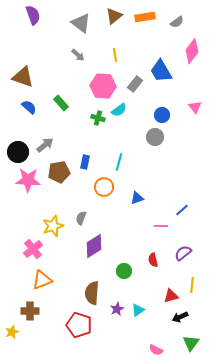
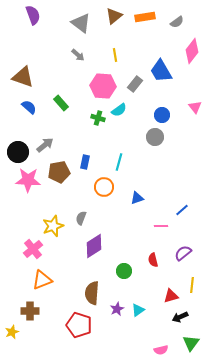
pink semicircle at (156, 350): moved 5 px right; rotated 40 degrees counterclockwise
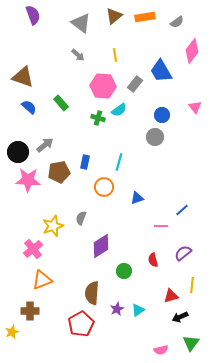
purple diamond at (94, 246): moved 7 px right
red pentagon at (79, 325): moved 2 px right, 1 px up; rotated 25 degrees clockwise
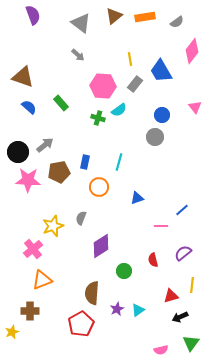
yellow line at (115, 55): moved 15 px right, 4 px down
orange circle at (104, 187): moved 5 px left
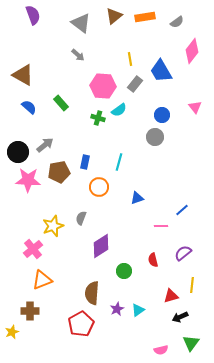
brown triangle at (23, 77): moved 2 px up; rotated 10 degrees clockwise
